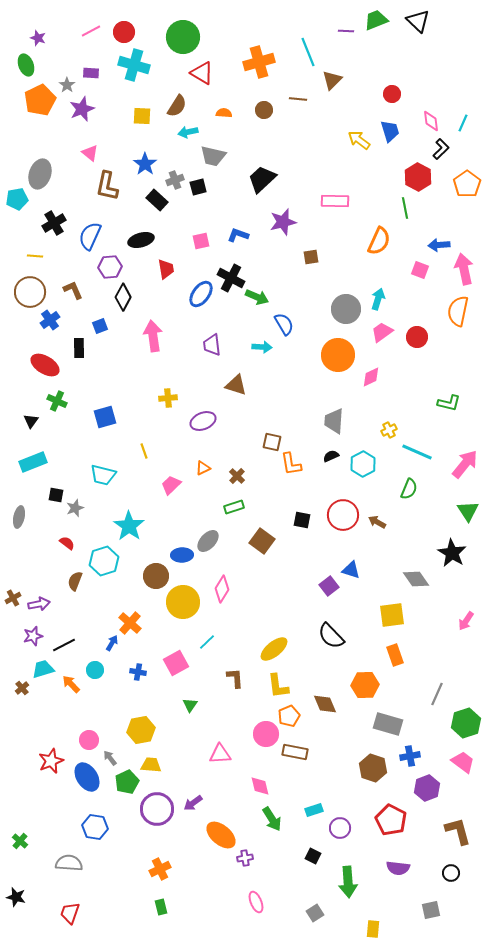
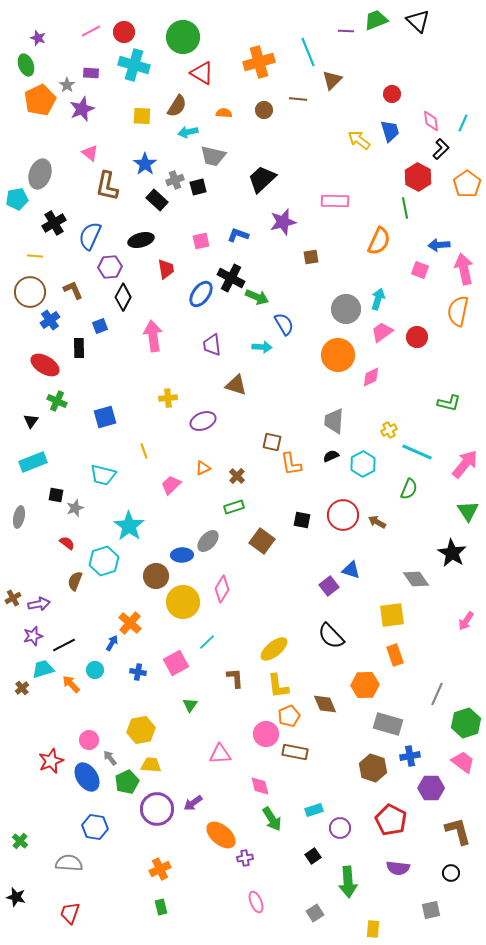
purple hexagon at (427, 788): moved 4 px right; rotated 20 degrees clockwise
black square at (313, 856): rotated 28 degrees clockwise
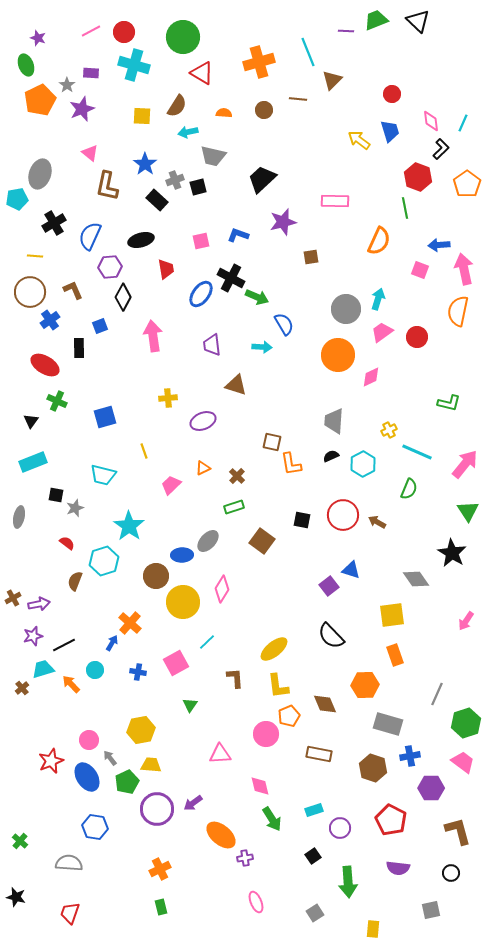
red hexagon at (418, 177): rotated 8 degrees counterclockwise
brown rectangle at (295, 752): moved 24 px right, 2 px down
